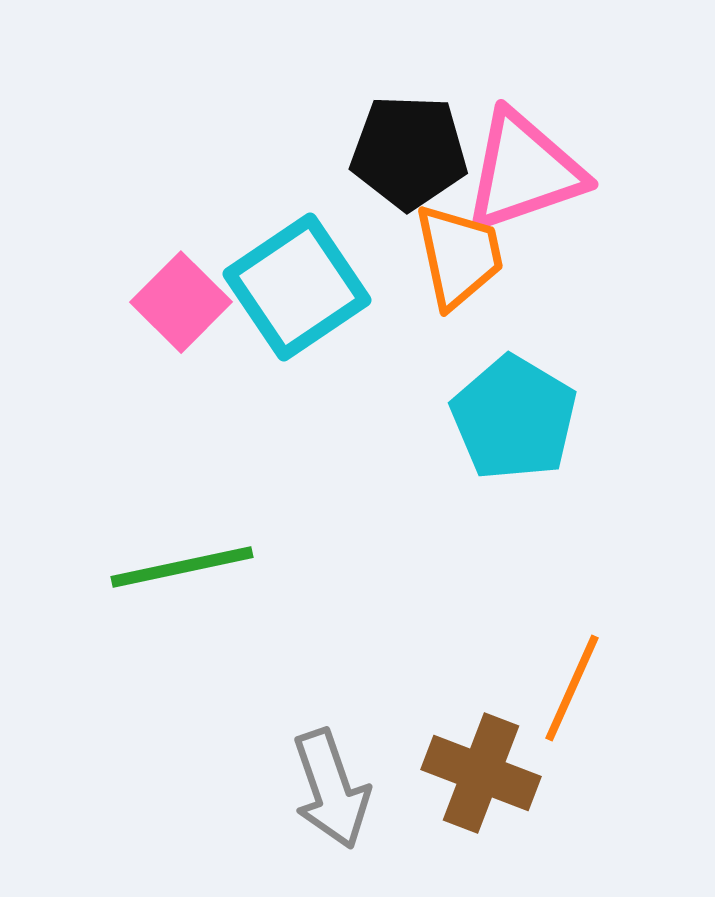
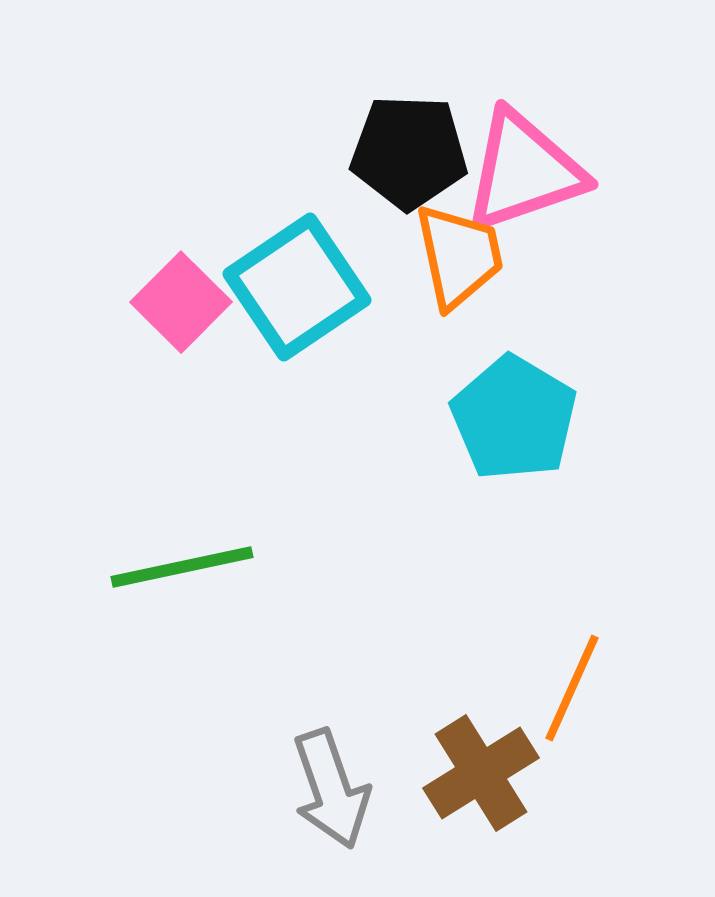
brown cross: rotated 37 degrees clockwise
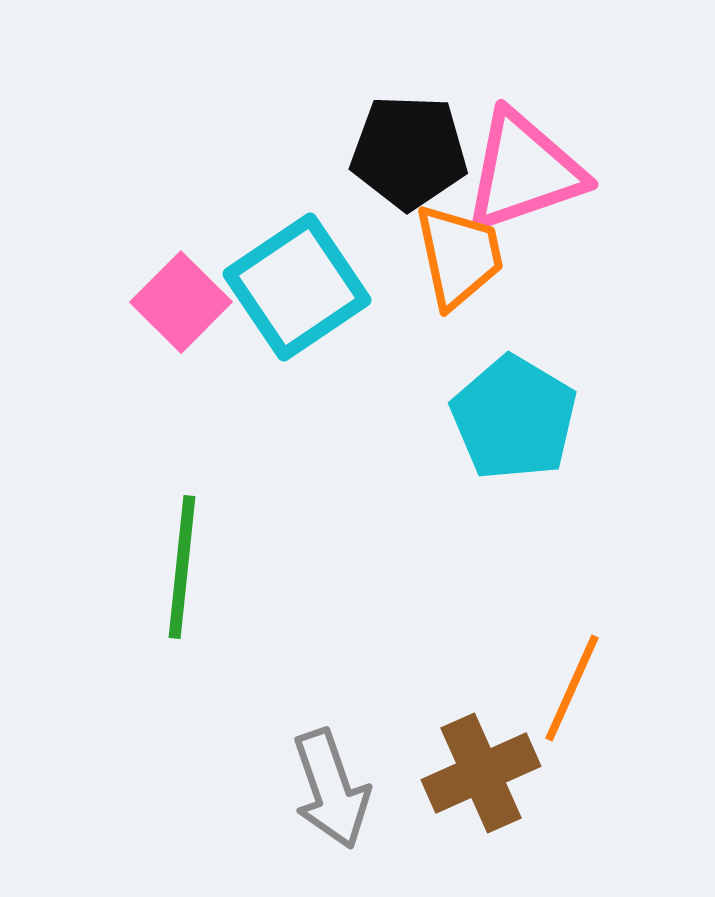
green line: rotated 72 degrees counterclockwise
brown cross: rotated 8 degrees clockwise
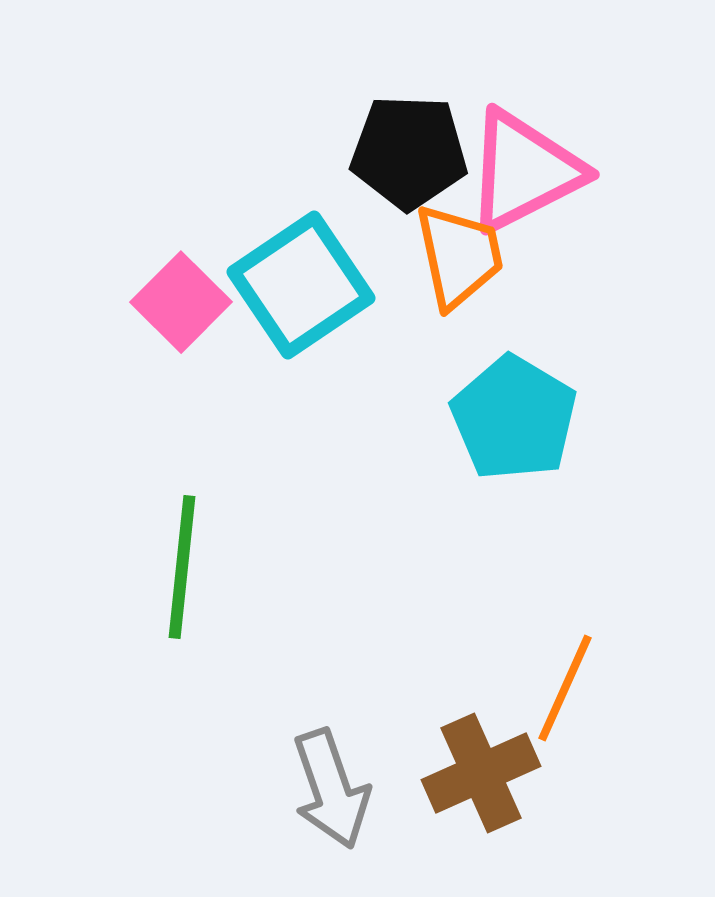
pink triangle: rotated 8 degrees counterclockwise
cyan square: moved 4 px right, 2 px up
orange line: moved 7 px left
